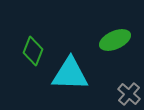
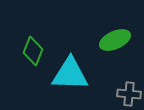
gray cross: rotated 35 degrees counterclockwise
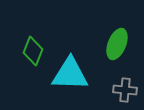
green ellipse: moved 2 px right, 4 px down; rotated 44 degrees counterclockwise
gray cross: moved 4 px left, 4 px up
